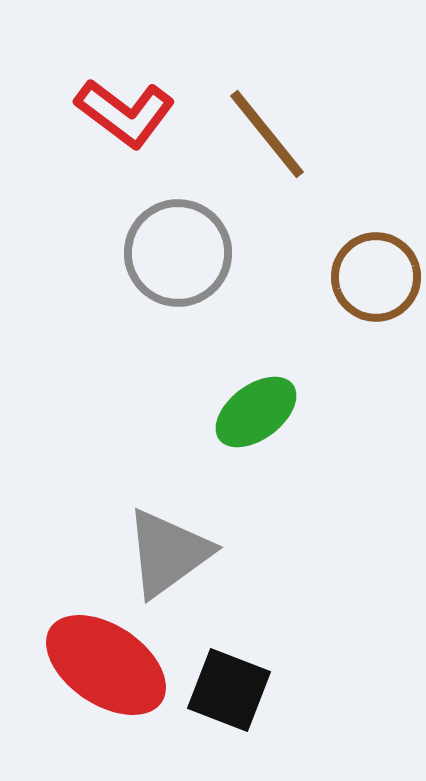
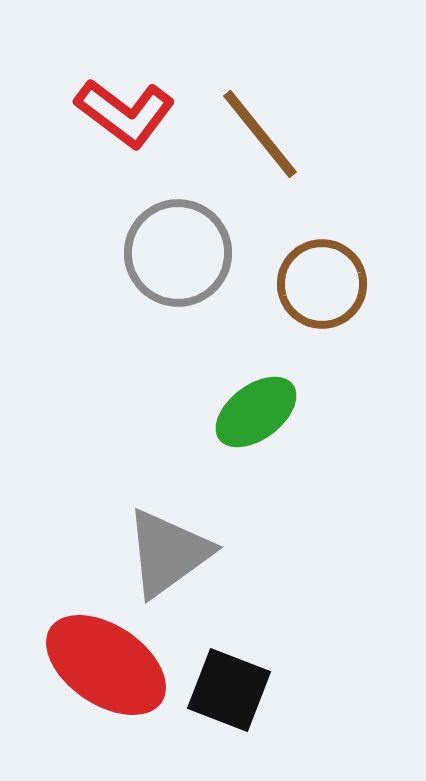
brown line: moved 7 px left
brown circle: moved 54 px left, 7 px down
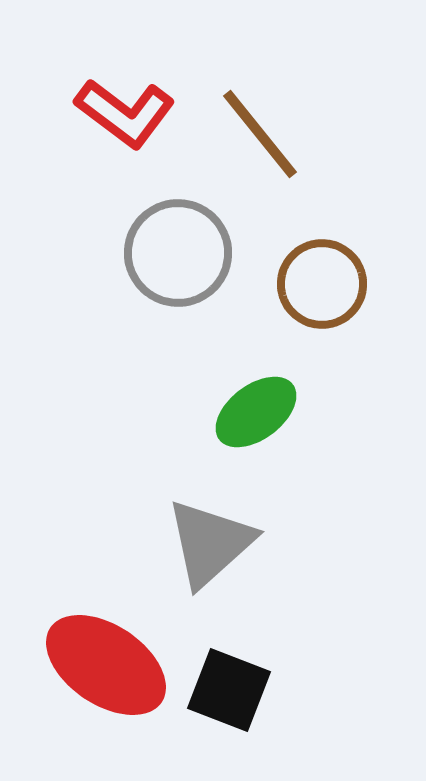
gray triangle: moved 42 px right, 10 px up; rotated 6 degrees counterclockwise
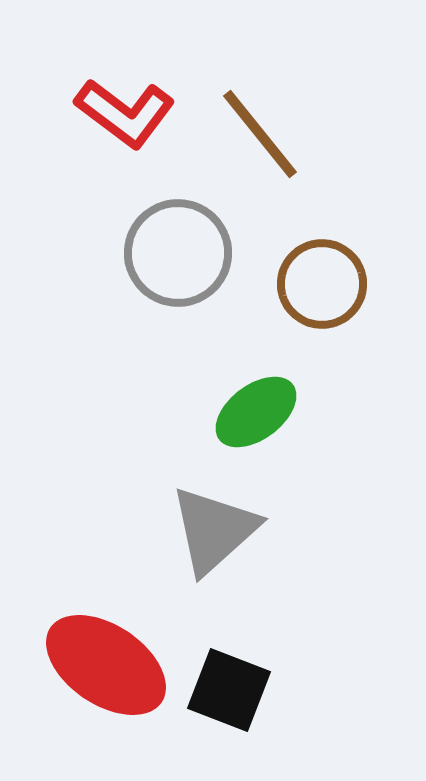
gray triangle: moved 4 px right, 13 px up
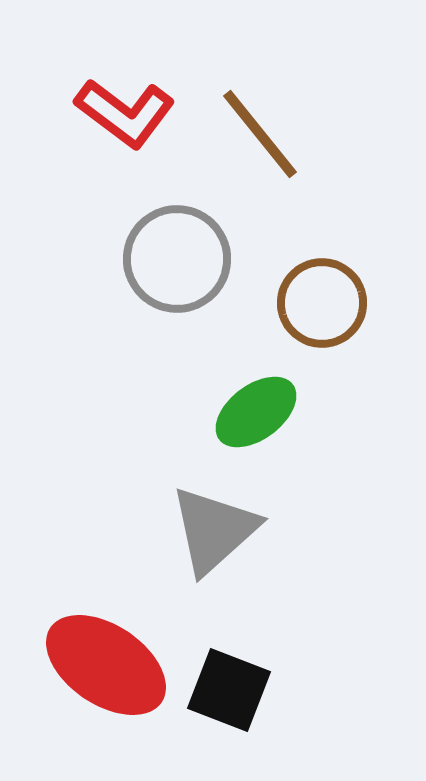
gray circle: moved 1 px left, 6 px down
brown circle: moved 19 px down
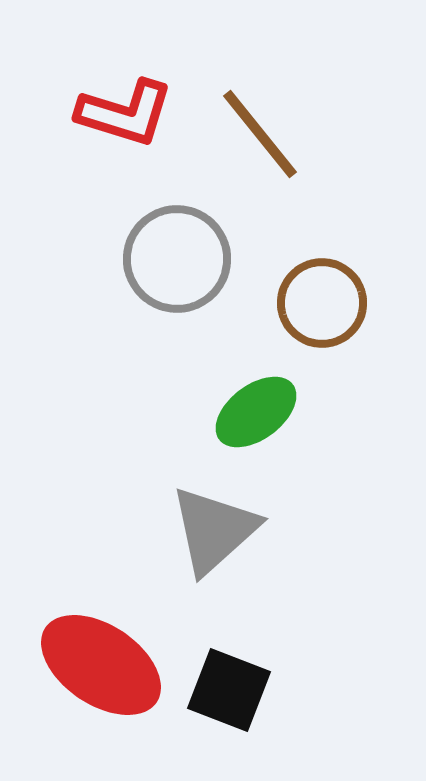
red L-shape: rotated 20 degrees counterclockwise
red ellipse: moved 5 px left
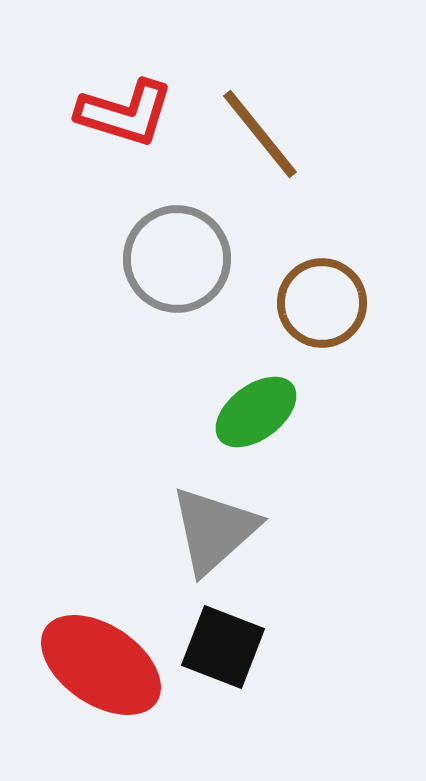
black square: moved 6 px left, 43 px up
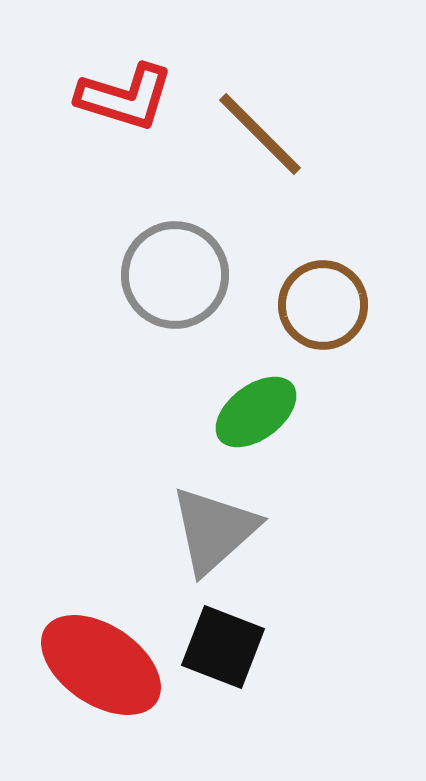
red L-shape: moved 16 px up
brown line: rotated 6 degrees counterclockwise
gray circle: moved 2 px left, 16 px down
brown circle: moved 1 px right, 2 px down
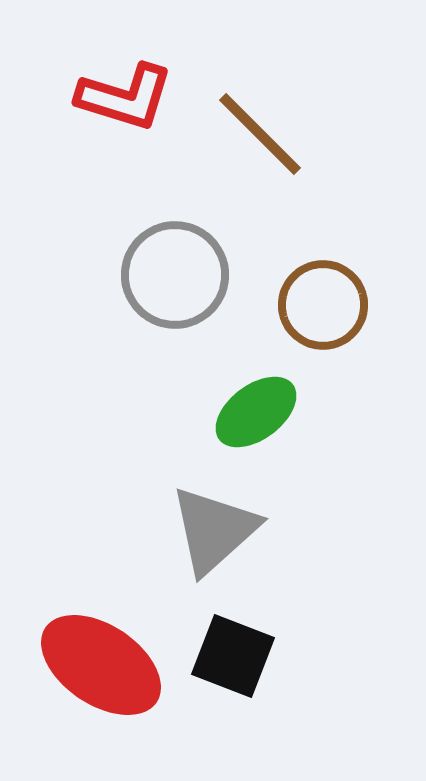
black square: moved 10 px right, 9 px down
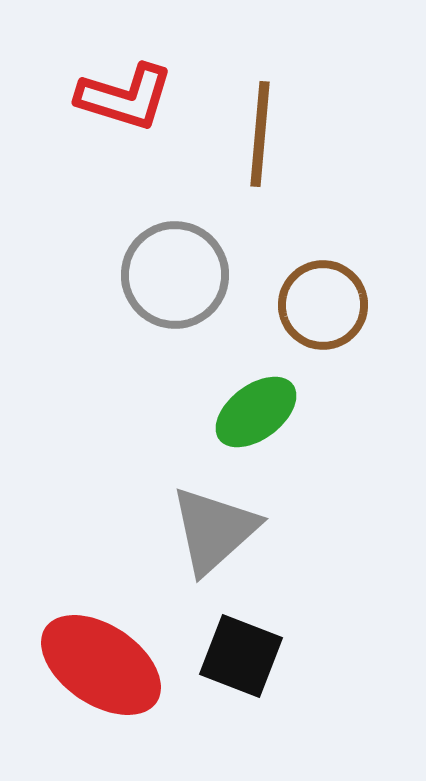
brown line: rotated 50 degrees clockwise
black square: moved 8 px right
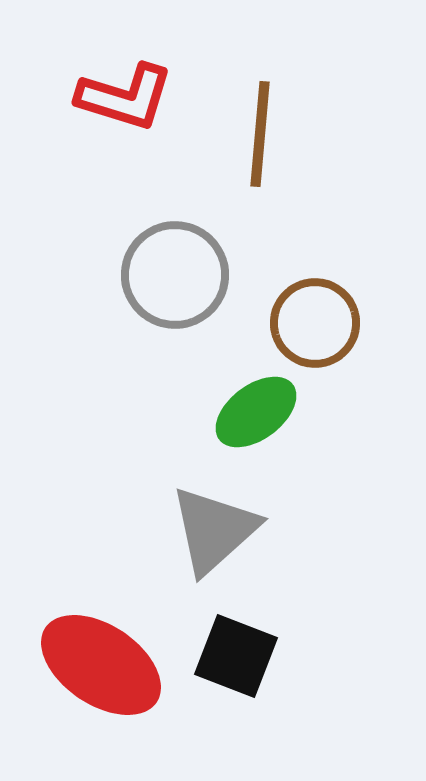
brown circle: moved 8 px left, 18 px down
black square: moved 5 px left
